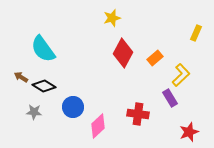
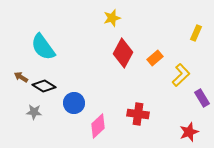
cyan semicircle: moved 2 px up
purple rectangle: moved 32 px right
blue circle: moved 1 px right, 4 px up
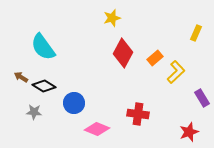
yellow L-shape: moved 5 px left, 3 px up
pink diamond: moved 1 px left, 3 px down; rotated 65 degrees clockwise
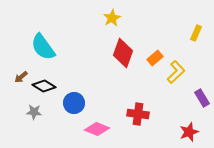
yellow star: rotated 12 degrees counterclockwise
red diamond: rotated 8 degrees counterclockwise
brown arrow: rotated 72 degrees counterclockwise
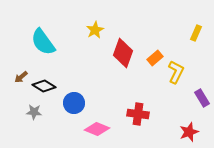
yellow star: moved 17 px left, 12 px down
cyan semicircle: moved 5 px up
yellow L-shape: rotated 20 degrees counterclockwise
